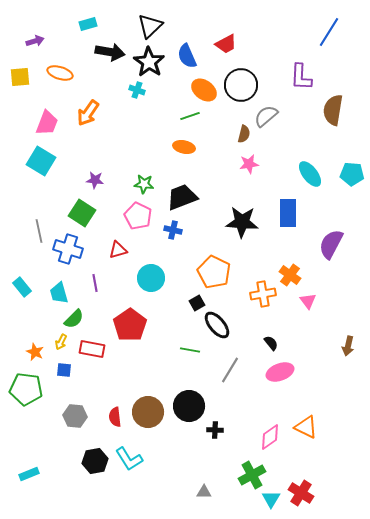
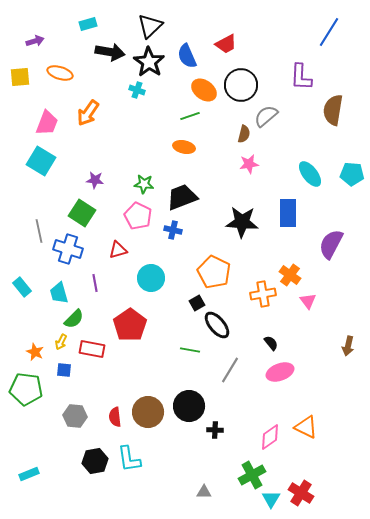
cyan L-shape at (129, 459): rotated 24 degrees clockwise
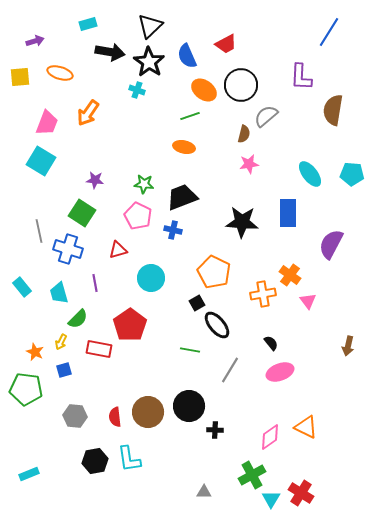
green semicircle at (74, 319): moved 4 px right
red rectangle at (92, 349): moved 7 px right
blue square at (64, 370): rotated 21 degrees counterclockwise
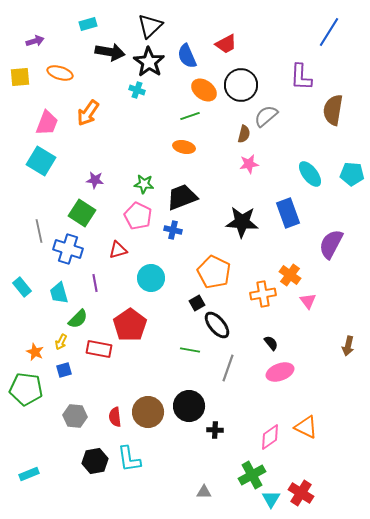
blue rectangle at (288, 213): rotated 20 degrees counterclockwise
gray line at (230, 370): moved 2 px left, 2 px up; rotated 12 degrees counterclockwise
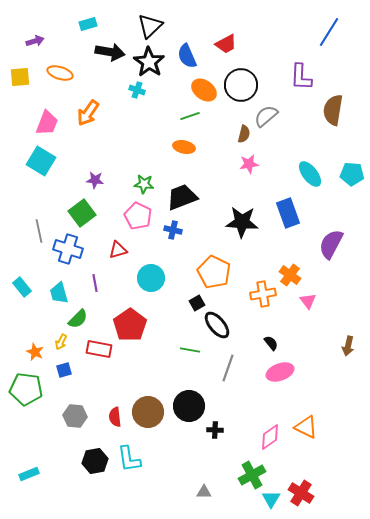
green square at (82, 213): rotated 20 degrees clockwise
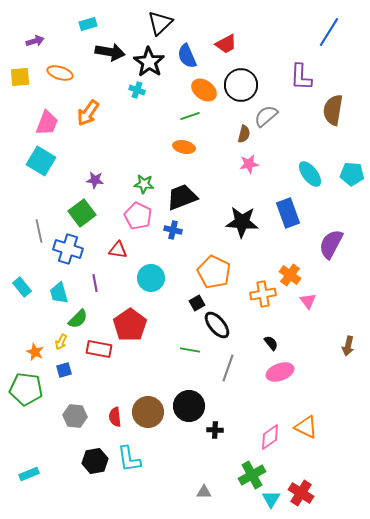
black triangle at (150, 26): moved 10 px right, 3 px up
red triangle at (118, 250): rotated 24 degrees clockwise
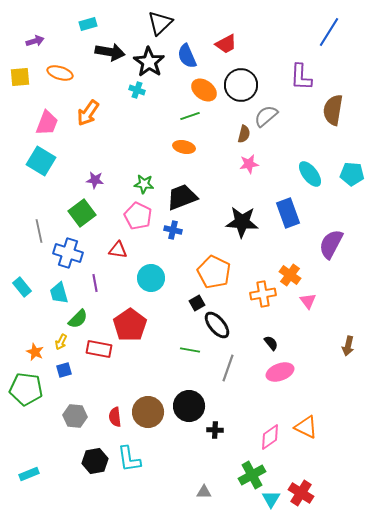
blue cross at (68, 249): moved 4 px down
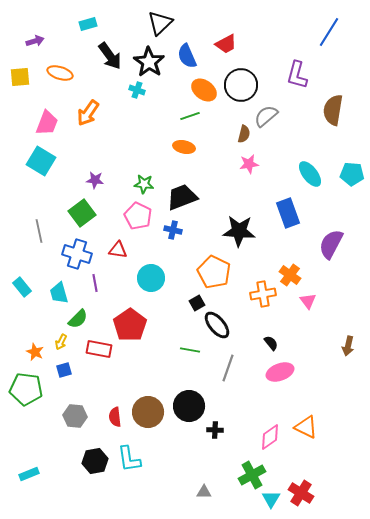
black arrow at (110, 52): moved 4 px down; rotated 44 degrees clockwise
purple L-shape at (301, 77): moved 4 px left, 2 px up; rotated 12 degrees clockwise
black star at (242, 222): moved 3 px left, 9 px down
blue cross at (68, 253): moved 9 px right, 1 px down
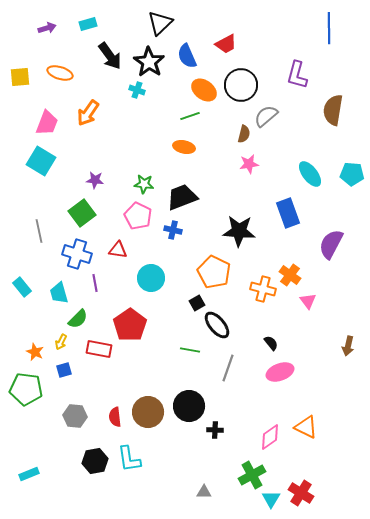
blue line at (329, 32): moved 4 px up; rotated 32 degrees counterclockwise
purple arrow at (35, 41): moved 12 px right, 13 px up
orange cross at (263, 294): moved 5 px up; rotated 25 degrees clockwise
